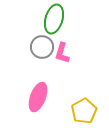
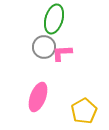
gray circle: moved 2 px right
pink L-shape: rotated 70 degrees clockwise
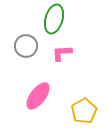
gray circle: moved 18 px left, 1 px up
pink ellipse: moved 1 px up; rotated 16 degrees clockwise
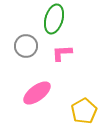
pink ellipse: moved 1 px left, 3 px up; rotated 16 degrees clockwise
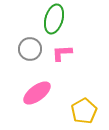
gray circle: moved 4 px right, 3 px down
